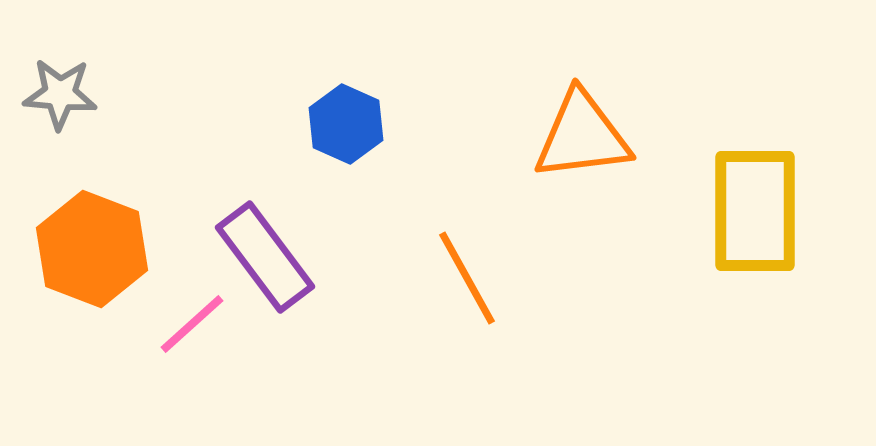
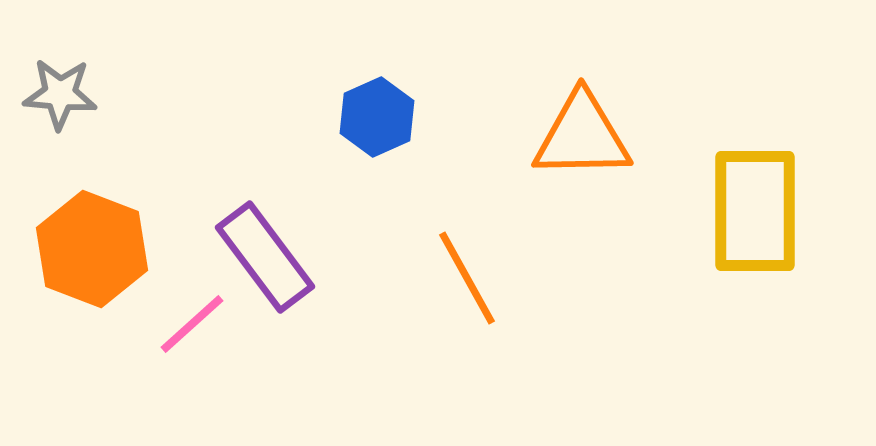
blue hexagon: moved 31 px right, 7 px up; rotated 12 degrees clockwise
orange triangle: rotated 6 degrees clockwise
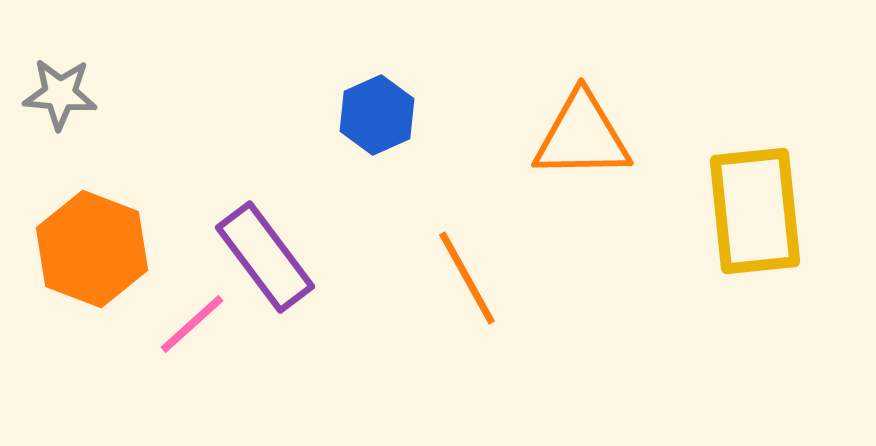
blue hexagon: moved 2 px up
yellow rectangle: rotated 6 degrees counterclockwise
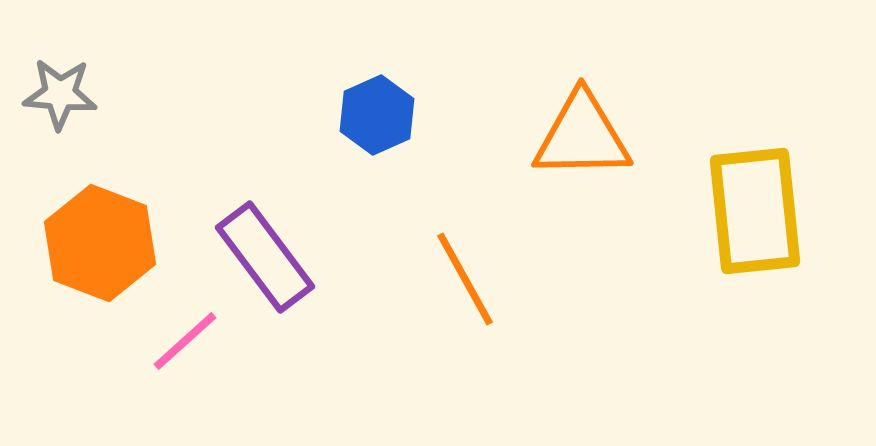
orange hexagon: moved 8 px right, 6 px up
orange line: moved 2 px left, 1 px down
pink line: moved 7 px left, 17 px down
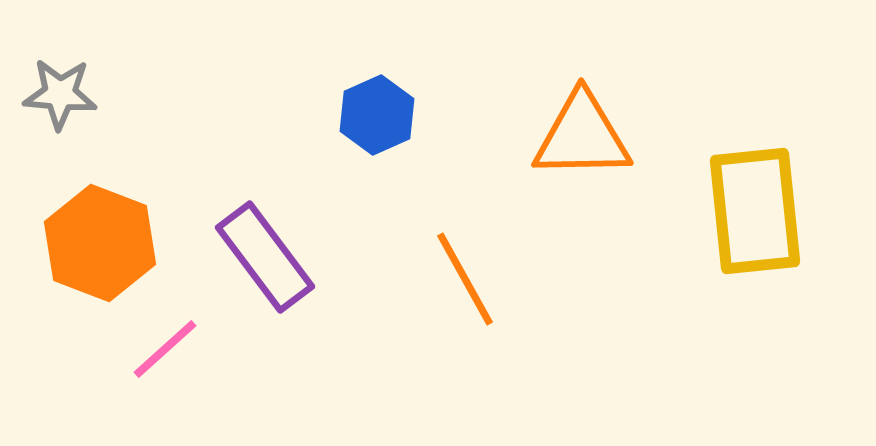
pink line: moved 20 px left, 8 px down
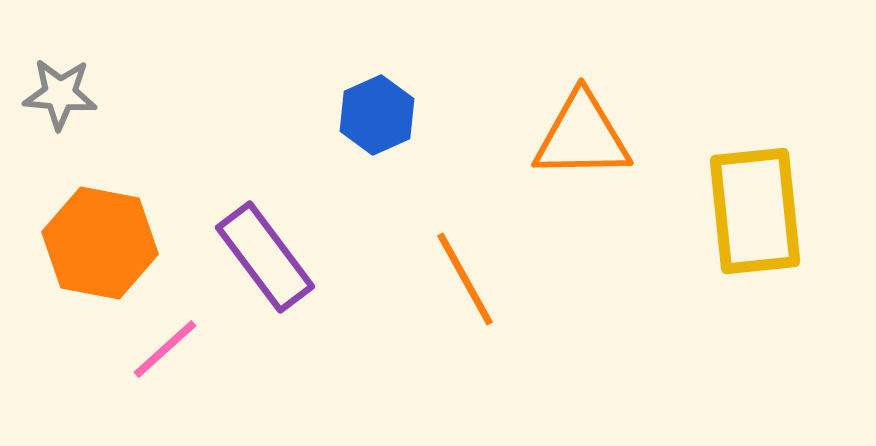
orange hexagon: rotated 10 degrees counterclockwise
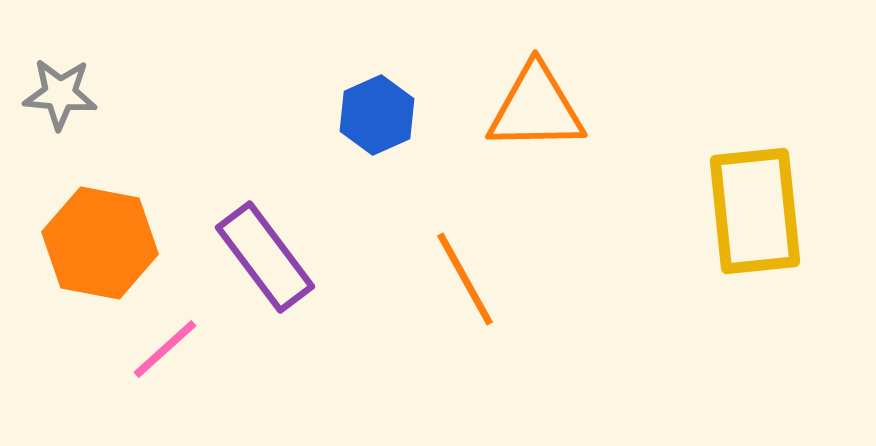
orange triangle: moved 46 px left, 28 px up
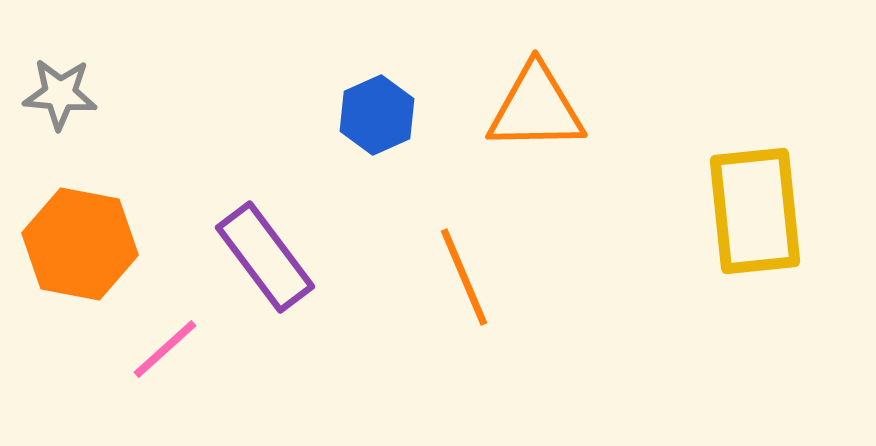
orange hexagon: moved 20 px left, 1 px down
orange line: moved 1 px left, 2 px up; rotated 6 degrees clockwise
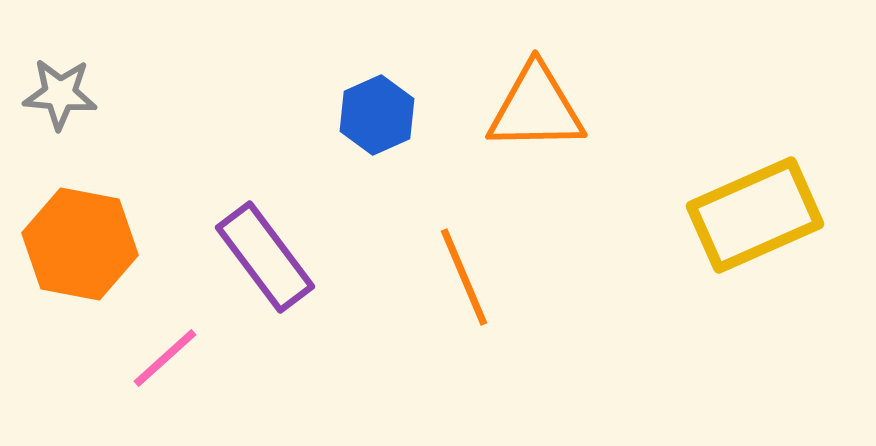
yellow rectangle: moved 4 px down; rotated 72 degrees clockwise
pink line: moved 9 px down
